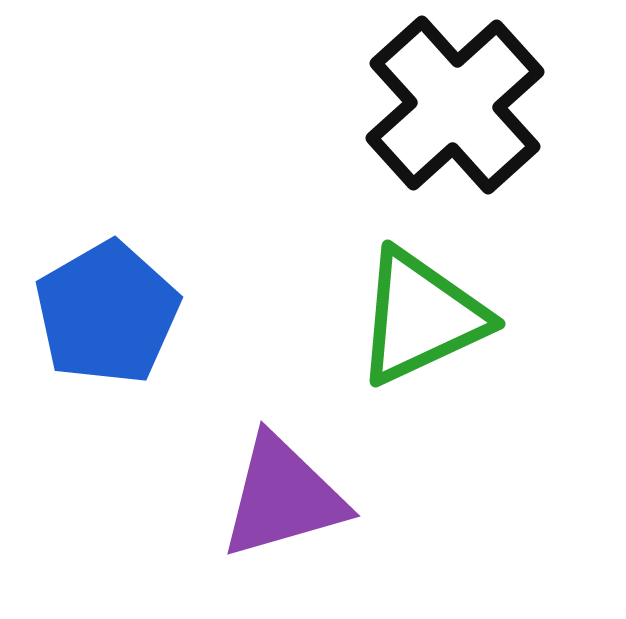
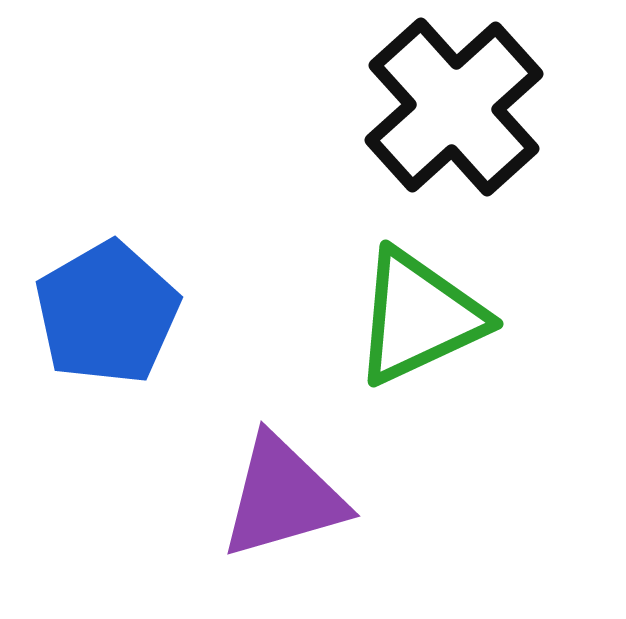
black cross: moved 1 px left, 2 px down
green triangle: moved 2 px left
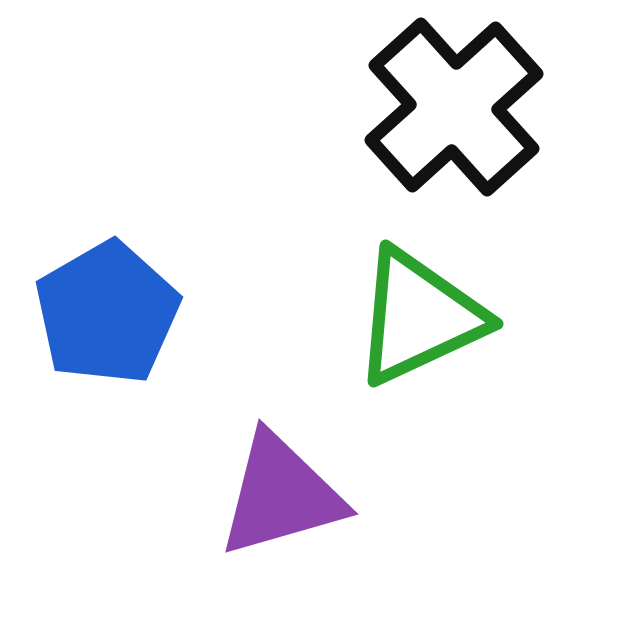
purple triangle: moved 2 px left, 2 px up
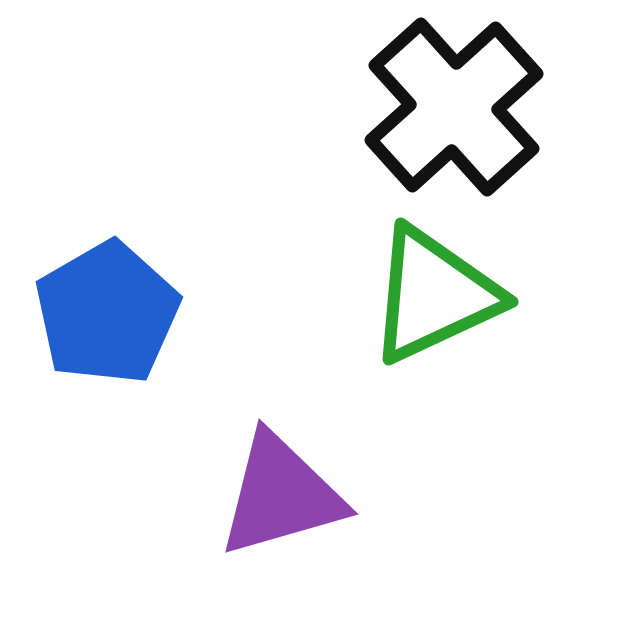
green triangle: moved 15 px right, 22 px up
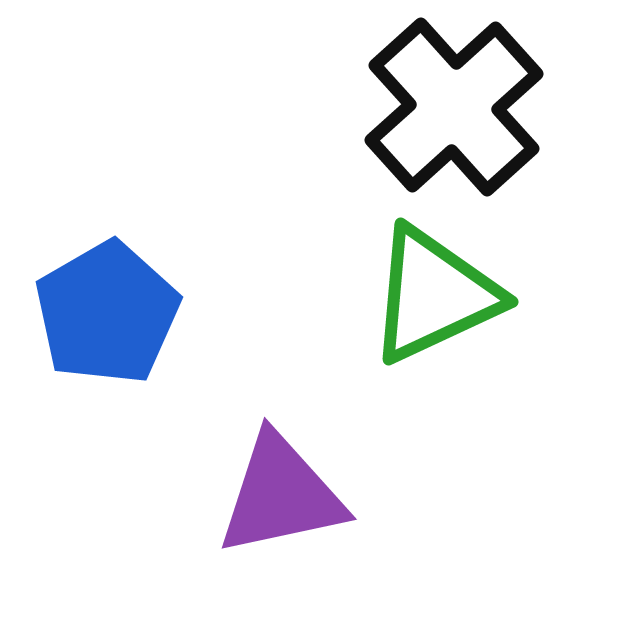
purple triangle: rotated 4 degrees clockwise
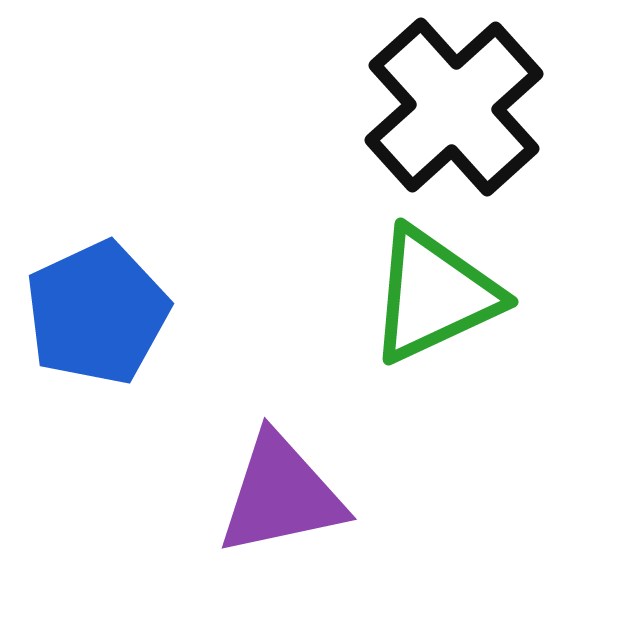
blue pentagon: moved 10 px left; rotated 5 degrees clockwise
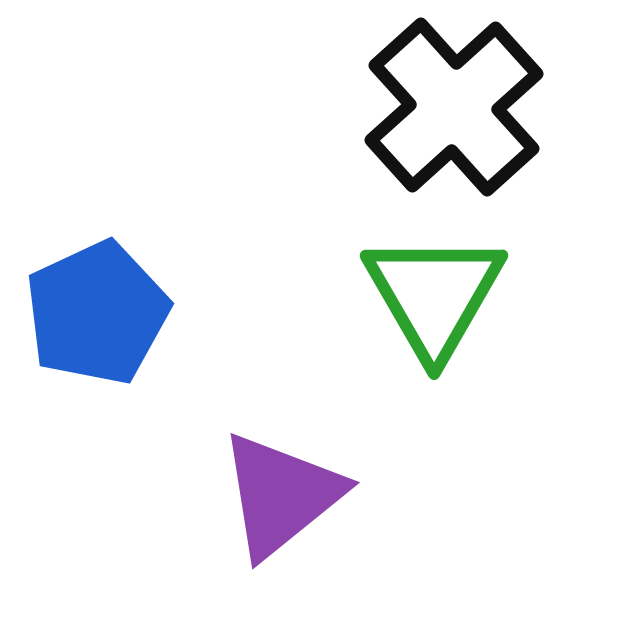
green triangle: rotated 35 degrees counterclockwise
purple triangle: rotated 27 degrees counterclockwise
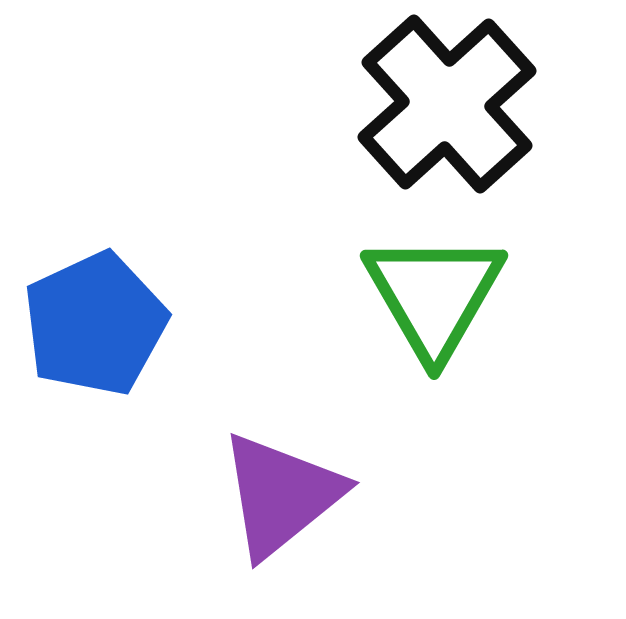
black cross: moved 7 px left, 3 px up
blue pentagon: moved 2 px left, 11 px down
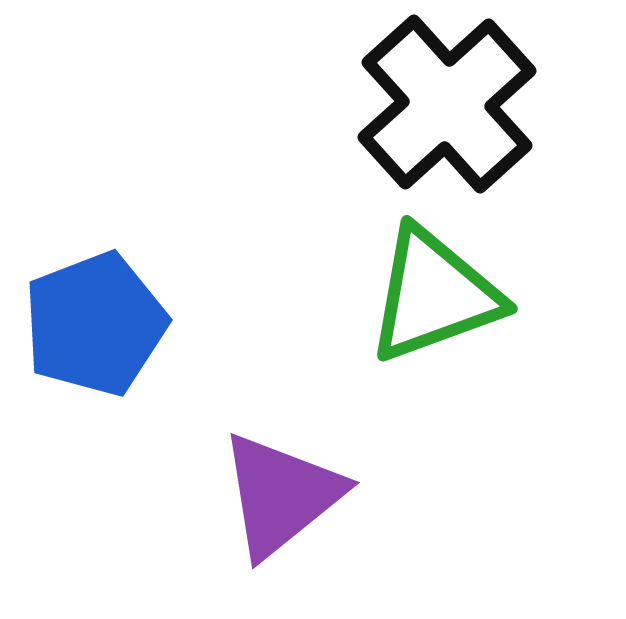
green triangle: rotated 40 degrees clockwise
blue pentagon: rotated 4 degrees clockwise
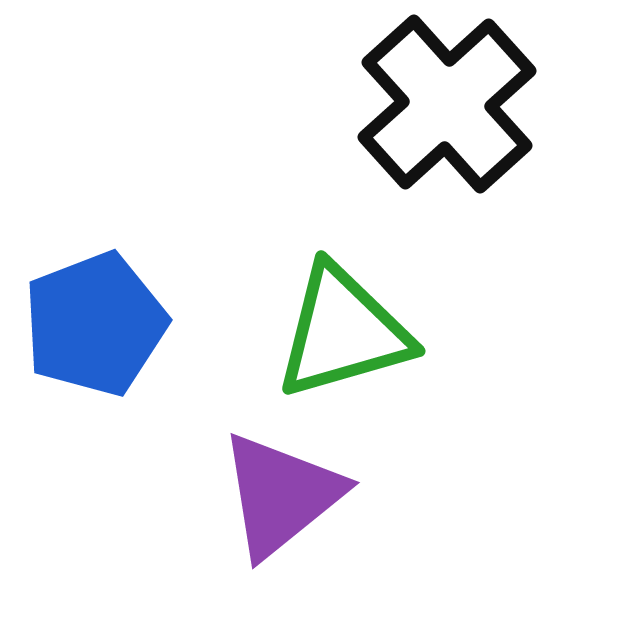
green triangle: moved 91 px left, 37 px down; rotated 4 degrees clockwise
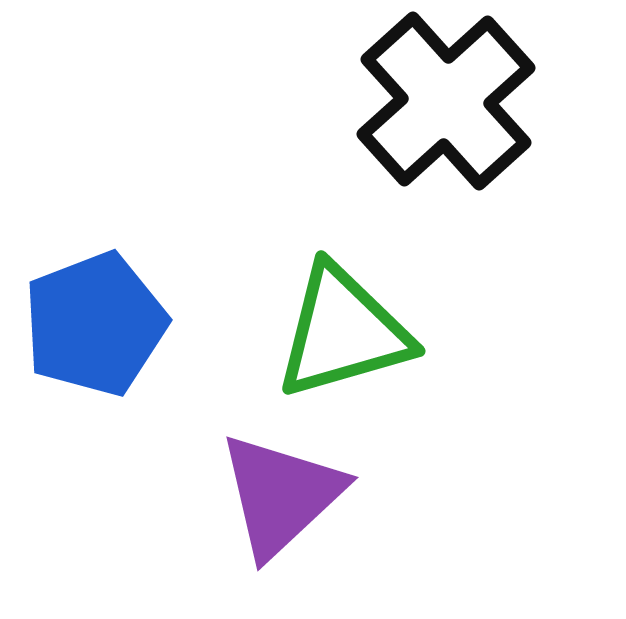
black cross: moved 1 px left, 3 px up
purple triangle: rotated 4 degrees counterclockwise
